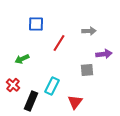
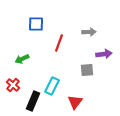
gray arrow: moved 1 px down
red line: rotated 12 degrees counterclockwise
black rectangle: moved 2 px right
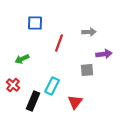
blue square: moved 1 px left, 1 px up
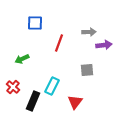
purple arrow: moved 9 px up
red cross: moved 2 px down
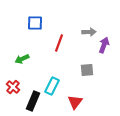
purple arrow: rotated 63 degrees counterclockwise
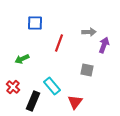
gray square: rotated 16 degrees clockwise
cyan rectangle: rotated 66 degrees counterclockwise
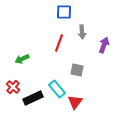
blue square: moved 29 px right, 11 px up
gray arrow: moved 7 px left; rotated 88 degrees clockwise
gray square: moved 10 px left
cyan rectangle: moved 5 px right, 3 px down
black rectangle: moved 3 px up; rotated 42 degrees clockwise
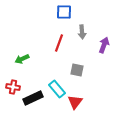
red cross: rotated 32 degrees counterclockwise
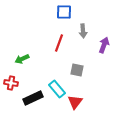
gray arrow: moved 1 px right, 1 px up
red cross: moved 2 px left, 4 px up
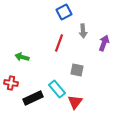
blue square: rotated 28 degrees counterclockwise
purple arrow: moved 2 px up
green arrow: moved 2 px up; rotated 40 degrees clockwise
